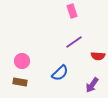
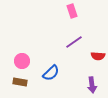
blue semicircle: moved 9 px left
purple arrow: rotated 42 degrees counterclockwise
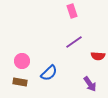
blue semicircle: moved 2 px left
purple arrow: moved 2 px left, 1 px up; rotated 28 degrees counterclockwise
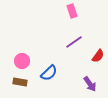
red semicircle: rotated 56 degrees counterclockwise
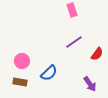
pink rectangle: moved 1 px up
red semicircle: moved 1 px left, 2 px up
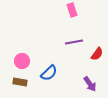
purple line: rotated 24 degrees clockwise
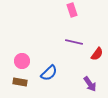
purple line: rotated 24 degrees clockwise
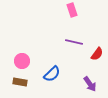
blue semicircle: moved 3 px right, 1 px down
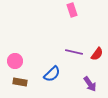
purple line: moved 10 px down
pink circle: moved 7 px left
